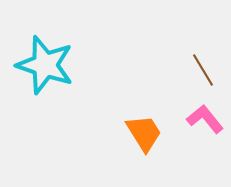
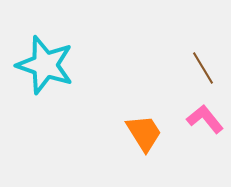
brown line: moved 2 px up
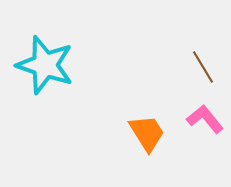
brown line: moved 1 px up
orange trapezoid: moved 3 px right
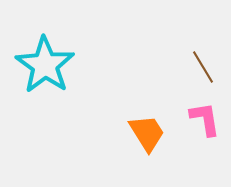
cyan star: rotated 16 degrees clockwise
pink L-shape: rotated 30 degrees clockwise
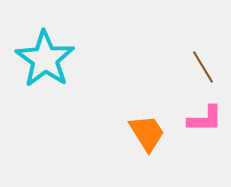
cyan star: moved 6 px up
pink L-shape: rotated 99 degrees clockwise
